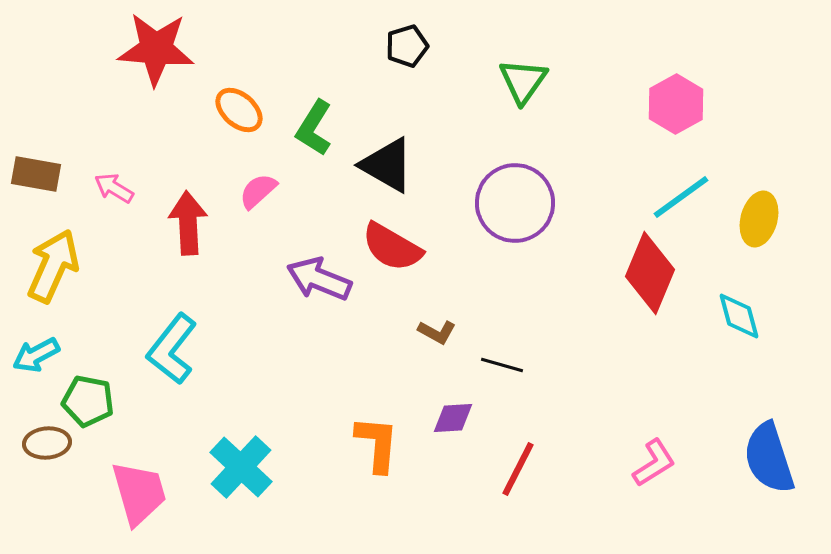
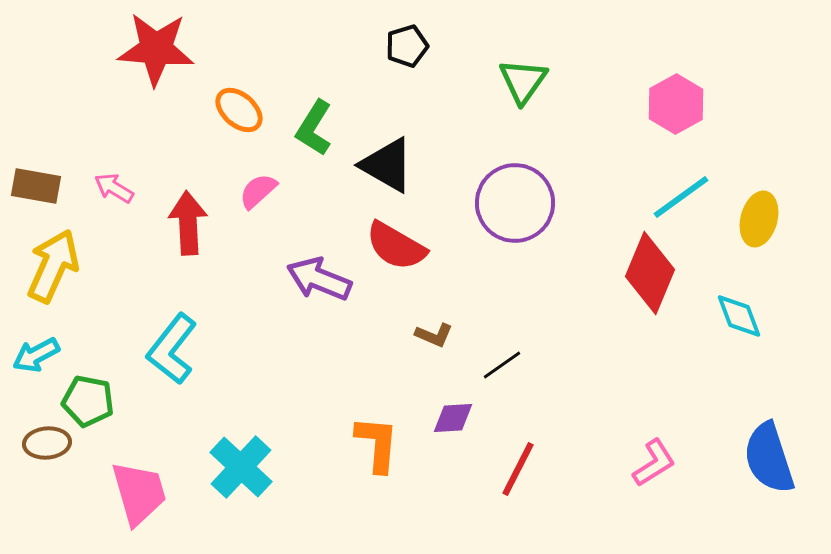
brown rectangle: moved 12 px down
red semicircle: moved 4 px right, 1 px up
cyan diamond: rotated 6 degrees counterclockwise
brown L-shape: moved 3 px left, 3 px down; rotated 6 degrees counterclockwise
black line: rotated 51 degrees counterclockwise
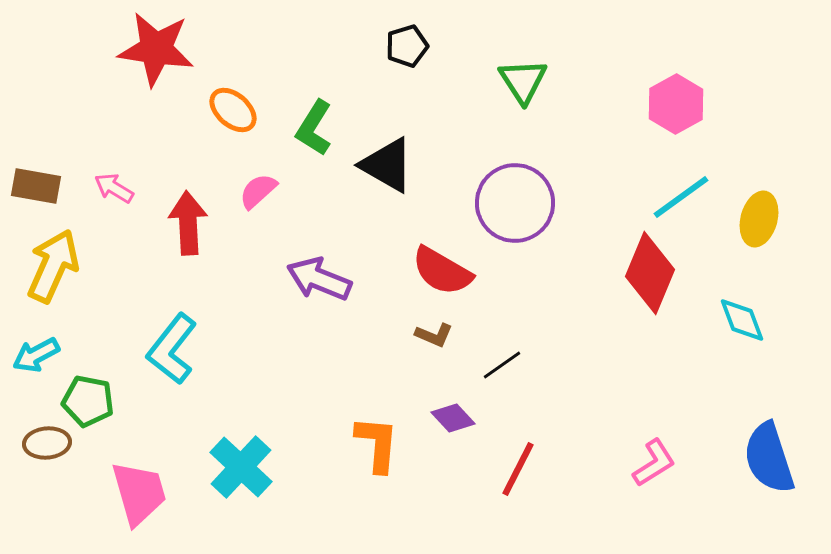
red star: rotated 4 degrees clockwise
green triangle: rotated 8 degrees counterclockwise
orange ellipse: moved 6 px left
red semicircle: moved 46 px right, 25 px down
cyan diamond: moved 3 px right, 4 px down
purple diamond: rotated 51 degrees clockwise
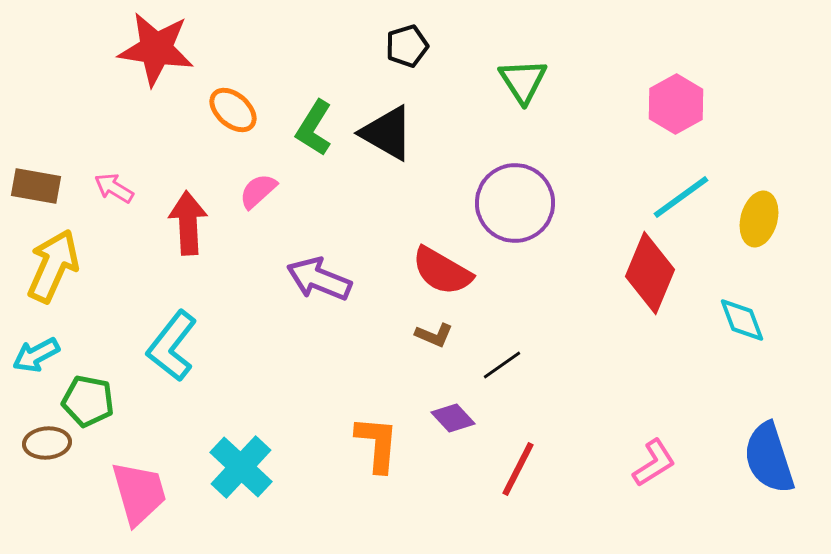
black triangle: moved 32 px up
cyan L-shape: moved 3 px up
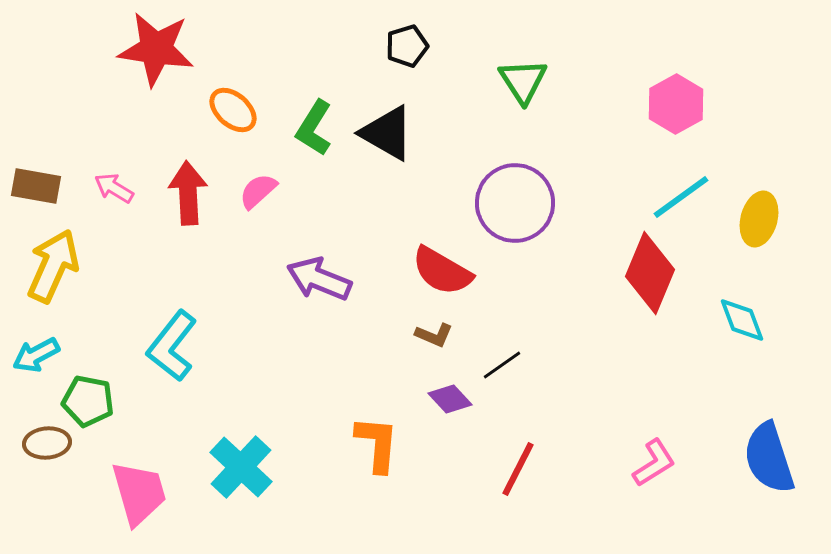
red arrow: moved 30 px up
purple diamond: moved 3 px left, 19 px up
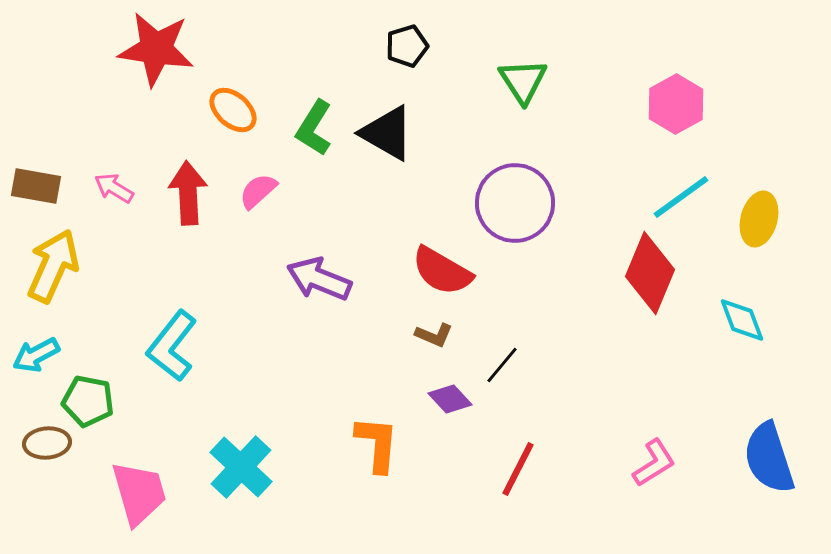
black line: rotated 15 degrees counterclockwise
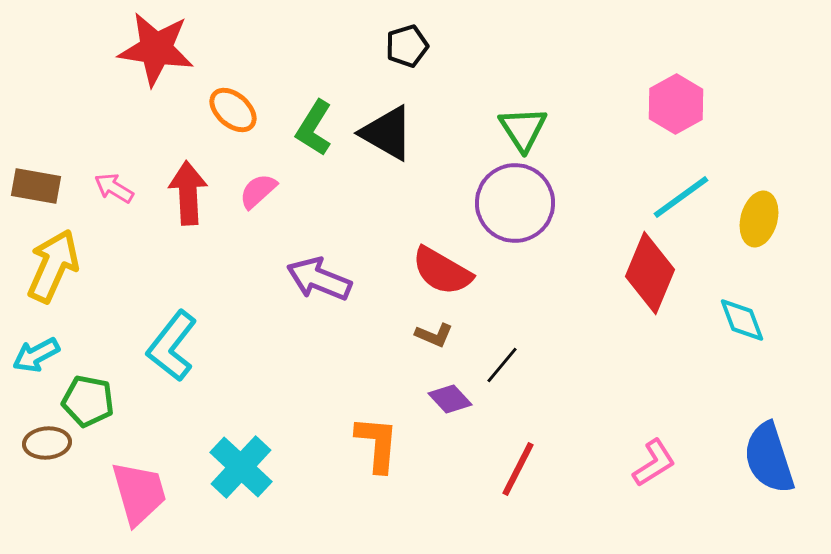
green triangle: moved 48 px down
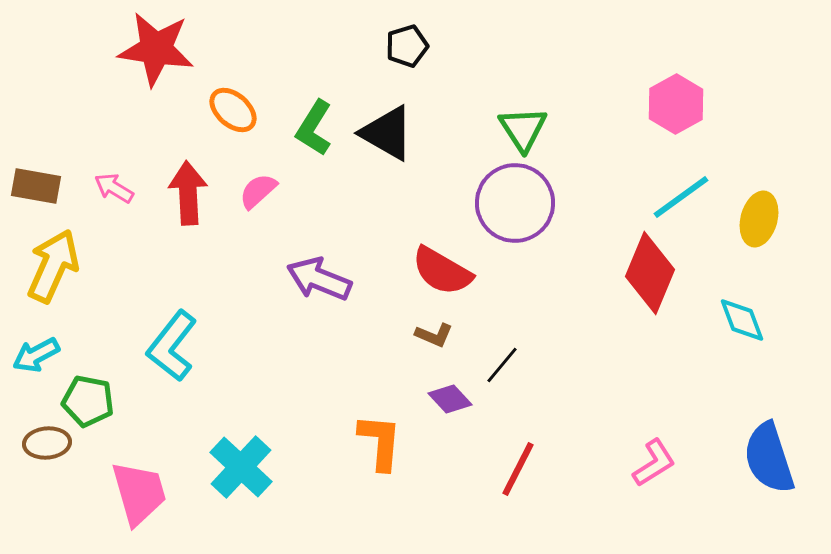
orange L-shape: moved 3 px right, 2 px up
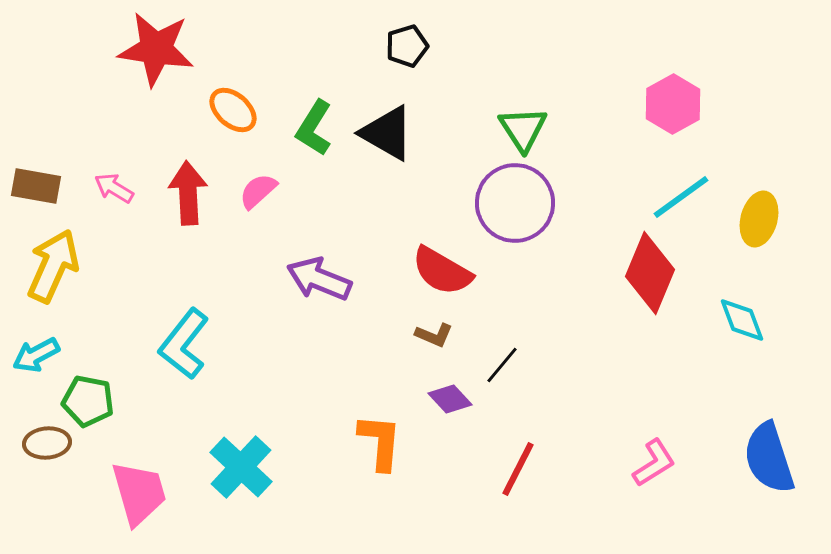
pink hexagon: moved 3 px left
cyan L-shape: moved 12 px right, 2 px up
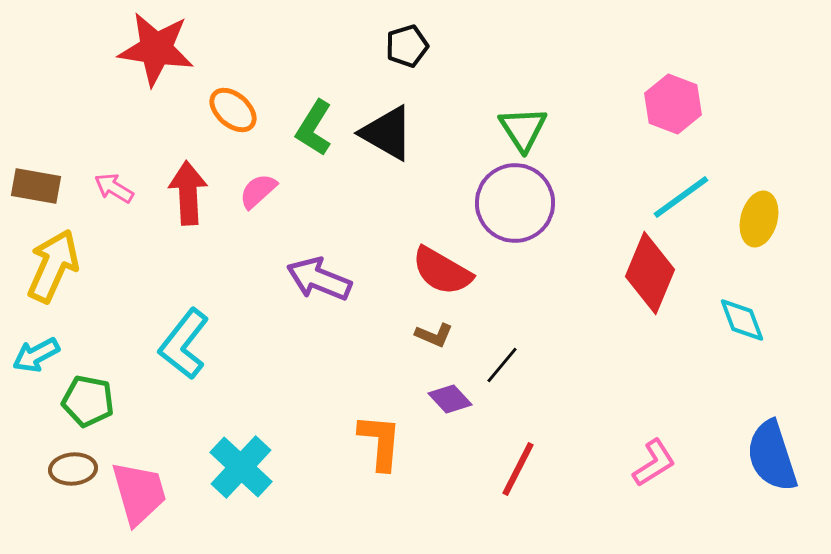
pink hexagon: rotated 10 degrees counterclockwise
brown ellipse: moved 26 px right, 26 px down
blue semicircle: moved 3 px right, 2 px up
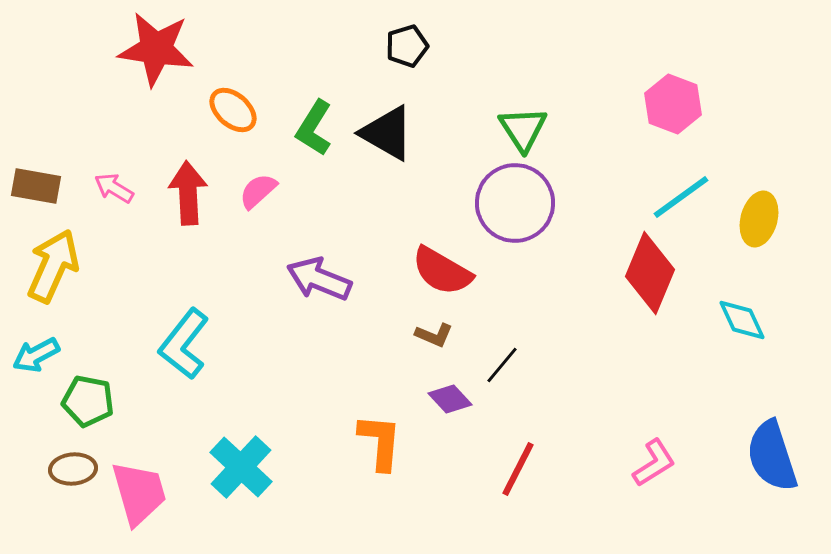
cyan diamond: rotated 4 degrees counterclockwise
